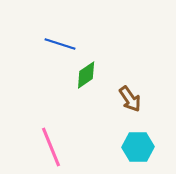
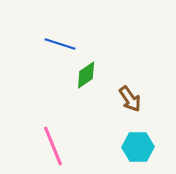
pink line: moved 2 px right, 1 px up
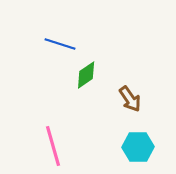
pink line: rotated 6 degrees clockwise
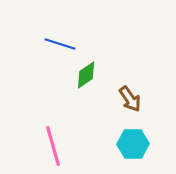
cyan hexagon: moved 5 px left, 3 px up
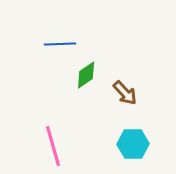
blue line: rotated 20 degrees counterclockwise
brown arrow: moved 5 px left, 6 px up; rotated 8 degrees counterclockwise
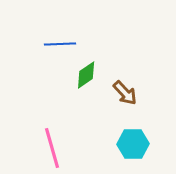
pink line: moved 1 px left, 2 px down
